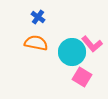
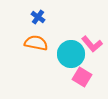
cyan circle: moved 1 px left, 2 px down
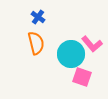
orange semicircle: rotated 65 degrees clockwise
pink square: rotated 12 degrees counterclockwise
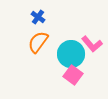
orange semicircle: moved 2 px right, 1 px up; rotated 130 degrees counterclockwise
pink square: moved 9 px left, 2 px up; rotated 18 degrees clockwise
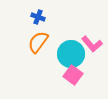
blue cross: rotated 16 degrees counterclockwise
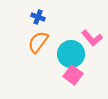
pink L-shape: moved 6 px up
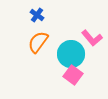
blue cross: moved 1 px left, 2 px up; rotated 16 degrees clockwise
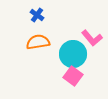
orange semicircle: rotated 45 degrees clockwise
cyan circle: moved 2 px right
pink square: moved 1 px down
